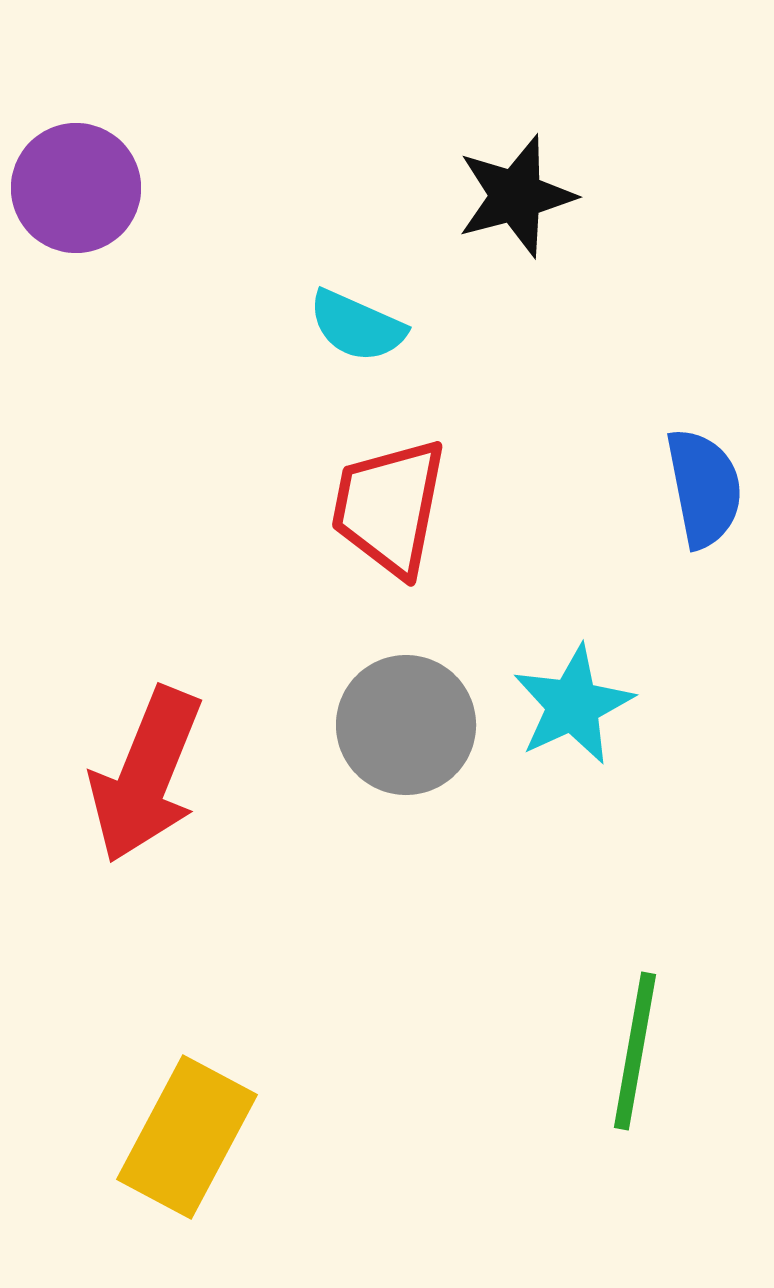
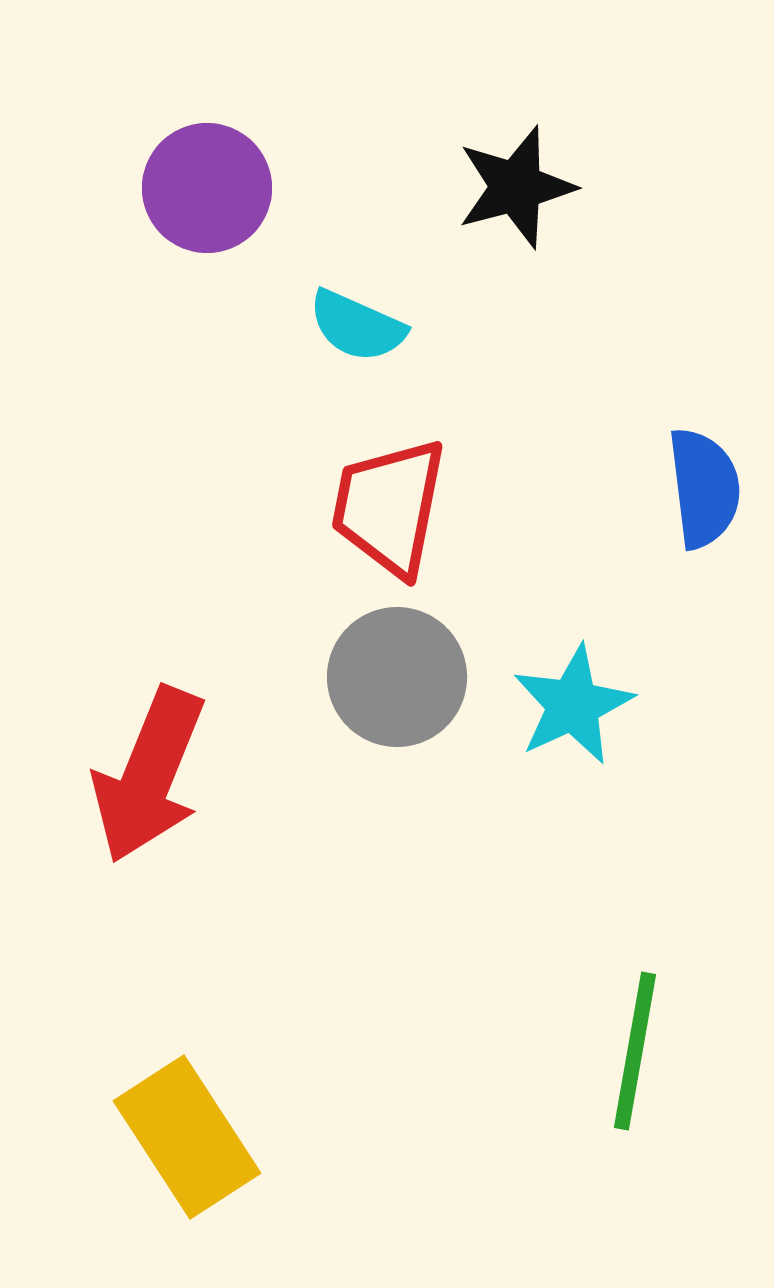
purple circle: moved 131 px right
black star: moved 9 px up
blue semicircle: rotated 4 degrees clockwise
gray circle: moved 9 px left, 48 px up
red arrow: moved 3 px right
yellow rectangle: rotated 61 degrees counterclockwise
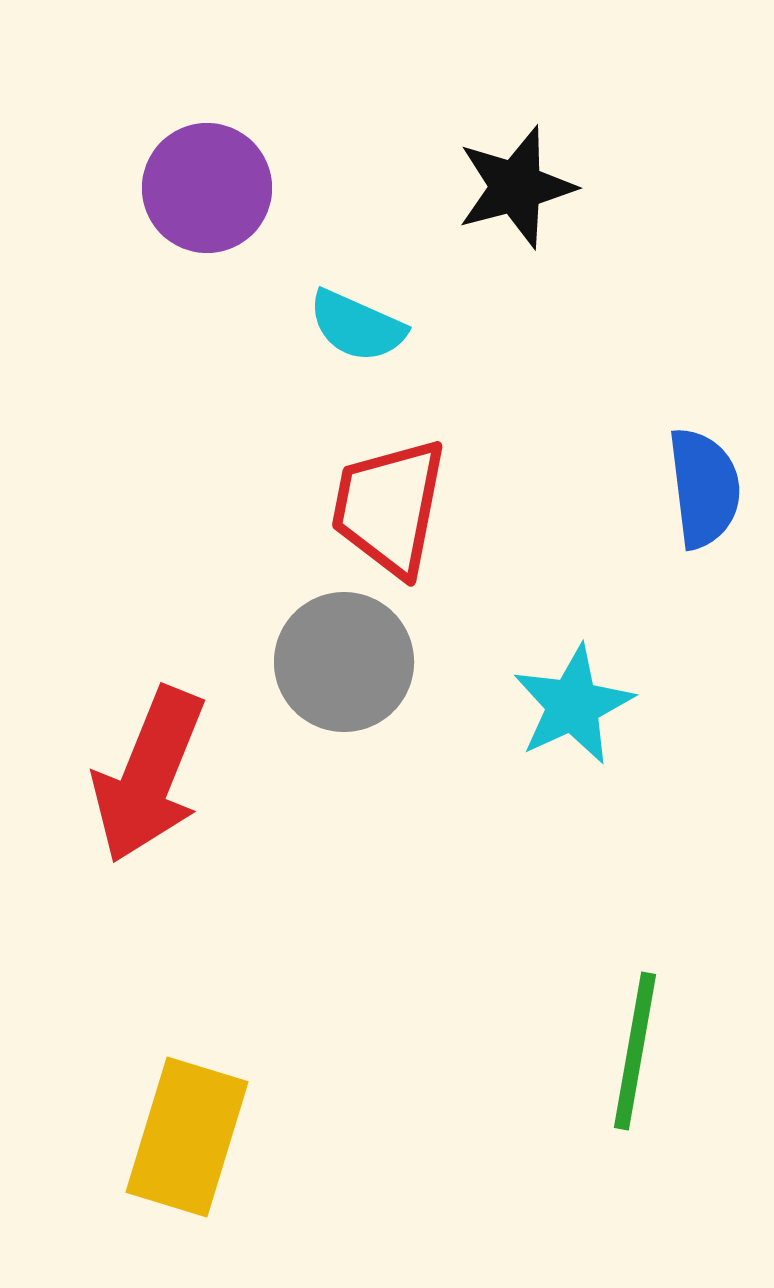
gray circle: moved 53 px left, 15 px up
yellow rectangle: rotated 50 degrees clockwise
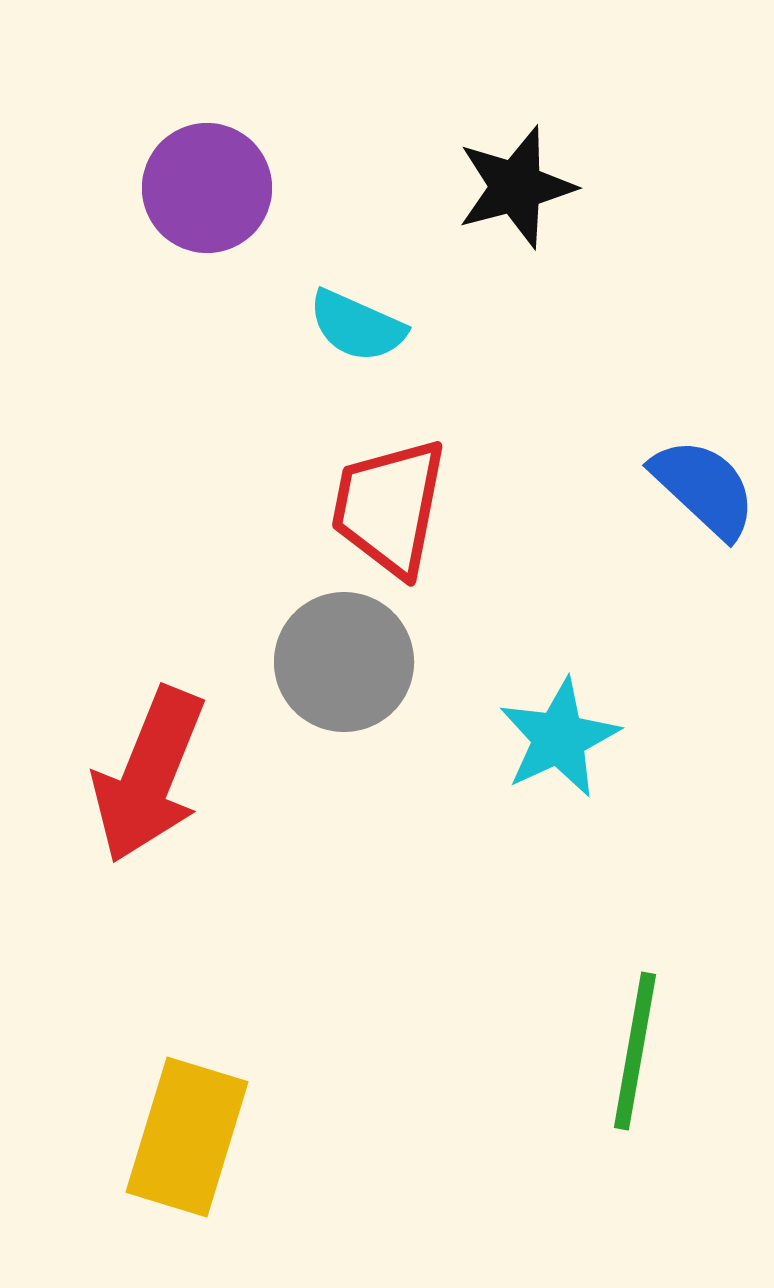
blue semicircle: rotated 40 degrees counterclockwise
cyan star: moved 14 px left, 33 px down
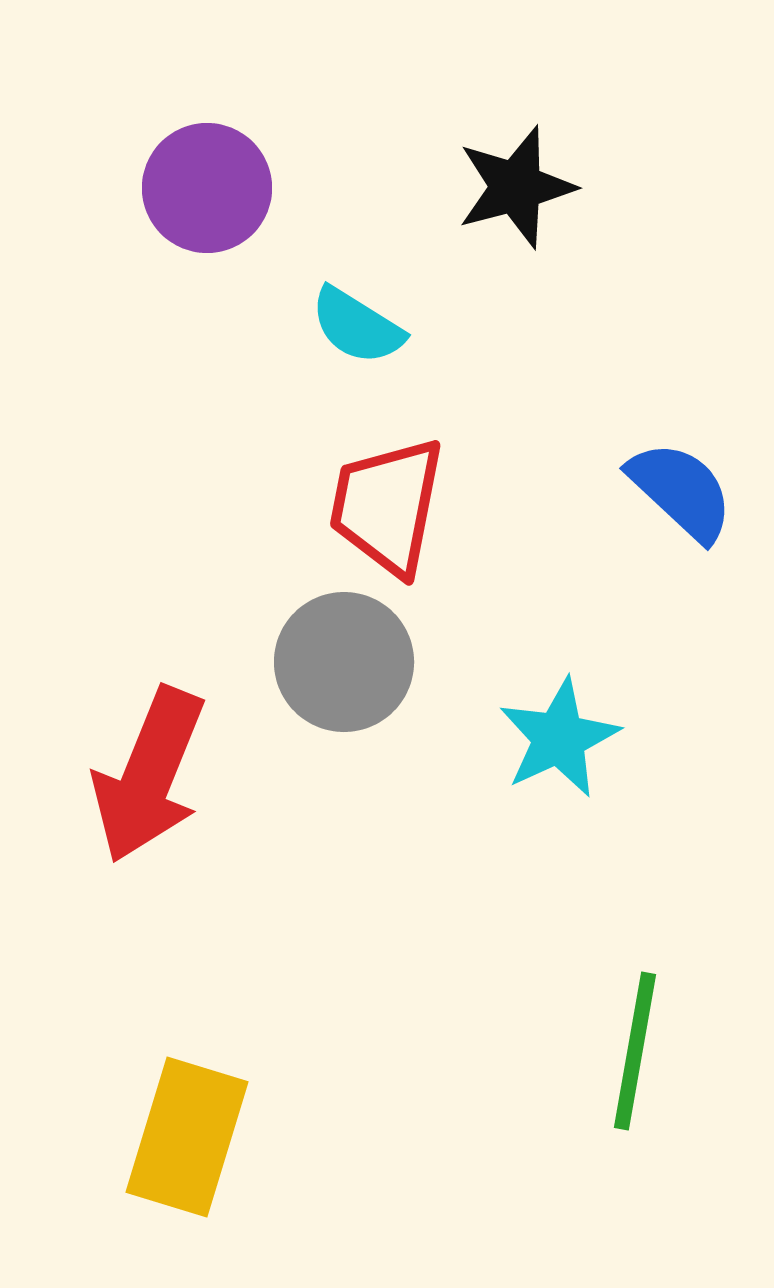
cyan semicircle: rotated 8 degrees clockwise
blue semicircle: moved 23 px left, 3 px down
red trapezoid: moved 2 px left, 1 px up
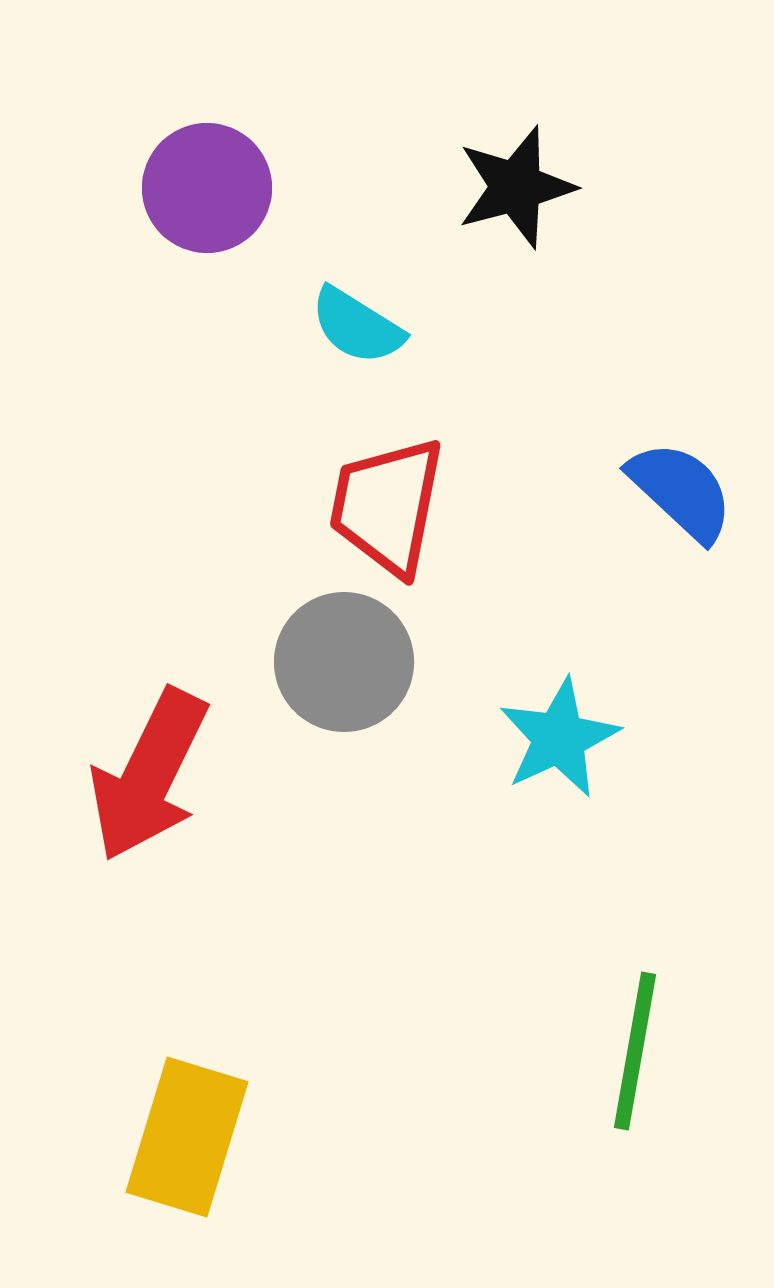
red arrow: rotated 4 degrees clockwise
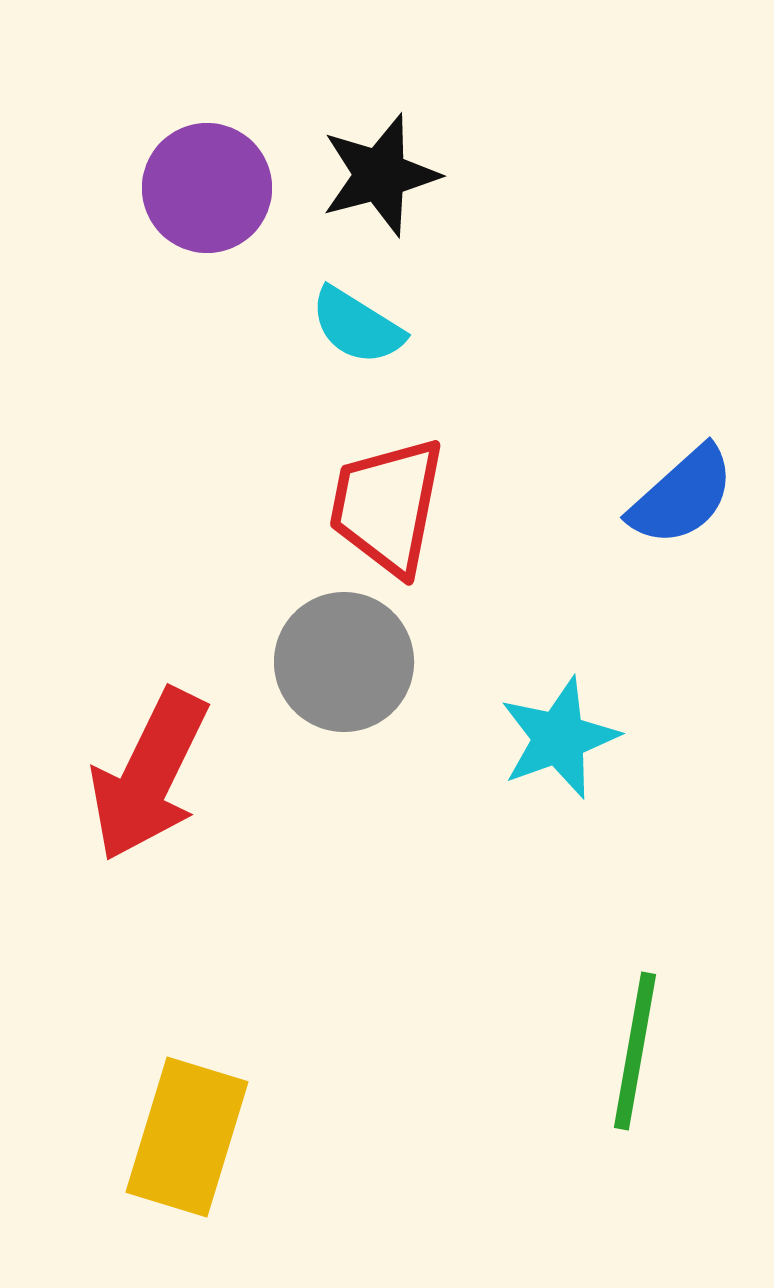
black star: moved 136 px left, 12 px up
blue semicircle: moved 1 px right, 5 px down; rotated 95 degrees clockwise
cyan star: rotated 5 degrees clockwise
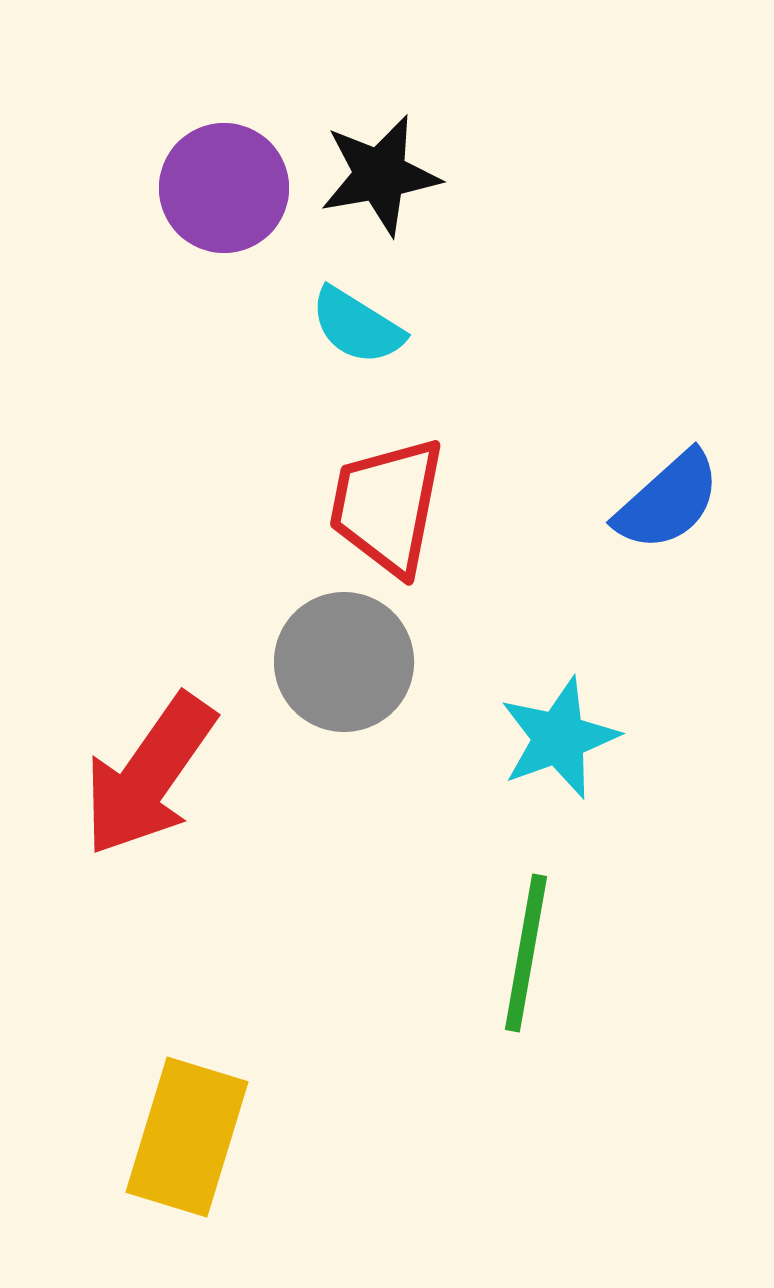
black star: rotated 5 degrees clockwise
purple circle: moved 17 px right
blue semicircle: moved 14 px left, 5 px down
red arrow: rotated 9 degrees clockwise
green line: moved 109 px left, 98 px up
